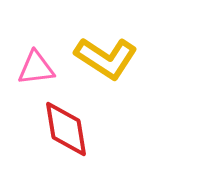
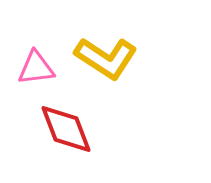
red diamond: rotated 12 degrees counterclockwise
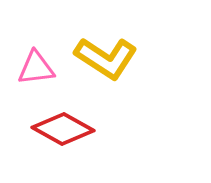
red diamond: moved 3 px left; rotated 40 degrees counterclockwise
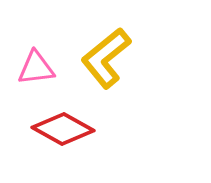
yellow L-shape: rotated 108 degrees clockwise
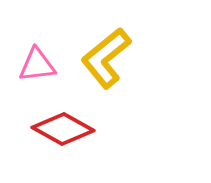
pink triangle: moved 1 px right, 3 px up
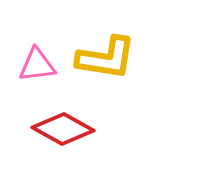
yellow L-shape: rotated 132 degrees counterclockwise
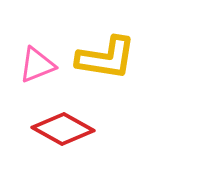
pink triangle: rotated 15 degrees counterclockwise
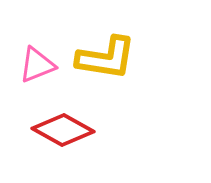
red diamond: moved 1 px down
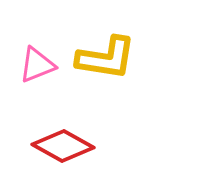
red diamond: moved 16 px down
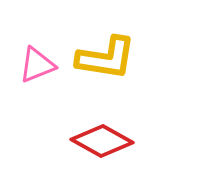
red diamond: moved 39 px right, 5 px up
